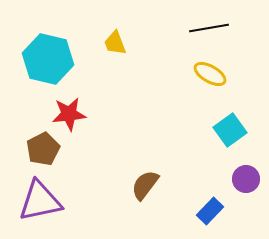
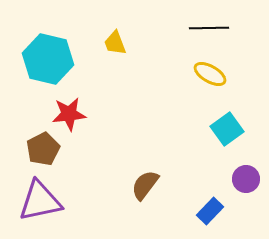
black line: rotated 9 degrees clockwise
cyan square: moved 3 px left, 1 px up
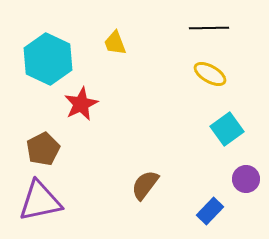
cyan hexagon: rotated 12 degrees clockwise
red star: moved 12 px right, 10 px up; rotated 20 degrees counterclockwise
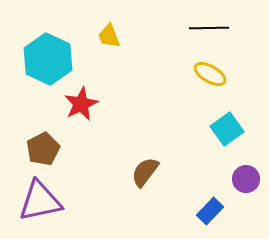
yellow trapezoid: moved 6 px left, 7 px up
brown semicircle: moved 13 px up
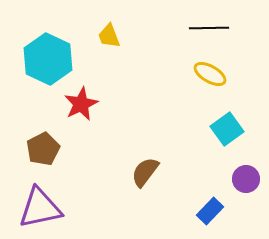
purple triangle: moved 7 px down
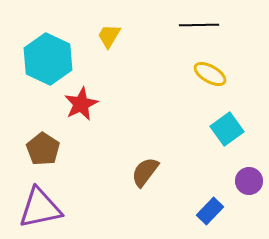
black line: moved 10 px left, 3 px up
yellow trapezoid: rotated 52 degrees clockwise
brown pentagon: rotated 12 degrees counterclockwise
purple circle: moved 3 px right, 2 px down
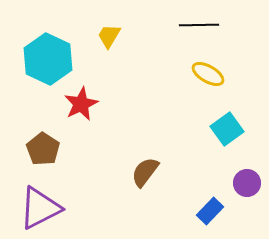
yellow ellipse: moved 2 px left
purple circle: moved 2 px left, 2 px down
purple triangle: rotated 15 degrees counterclockwise
